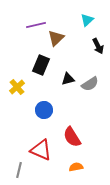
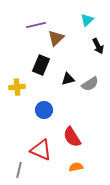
yellow cross: rotated 35 degrees clockwise
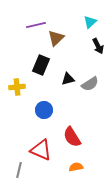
cyan triangle: moved 3 px right, 2 px down
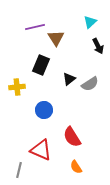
purple line: moved 1 px left, 2 px down
brown triangle: rotated 18 degrees counterclockwise
black triangle: moved 1 px right; rotated 24 degrees counterclockwise
orange semicircle: rotated 112 degrees counterclockwise
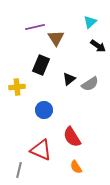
black arrow: rotated 28 degrees counterclockwise
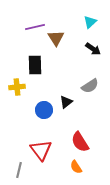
black arrow: moved 5 px left, 3 px down
black rectangle: moved 6 px left; rotated 24 degrees counterclockwise
black triangle: moved 3 px left, 23 px down
gray semicircle: moved 2 px down
red semicircle: moved 8 px right, 5 px down
red triangle: rotated 30 degrees clockwise
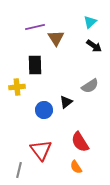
black arrow: moved 1 px right, 3 px up
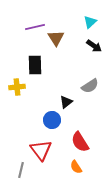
blue circle: moved 8 px right, 10 px down
gray line: moved 2 px right
